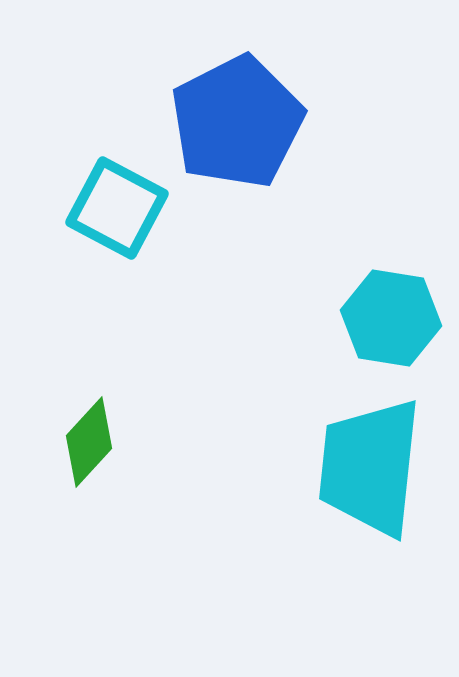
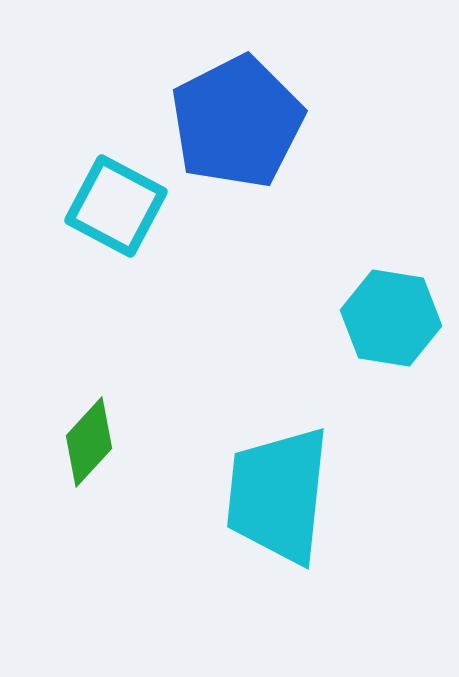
cyan square: moved 1 px left, 2 px up
cyan trapezoid: moved 92 px left, 28 px down
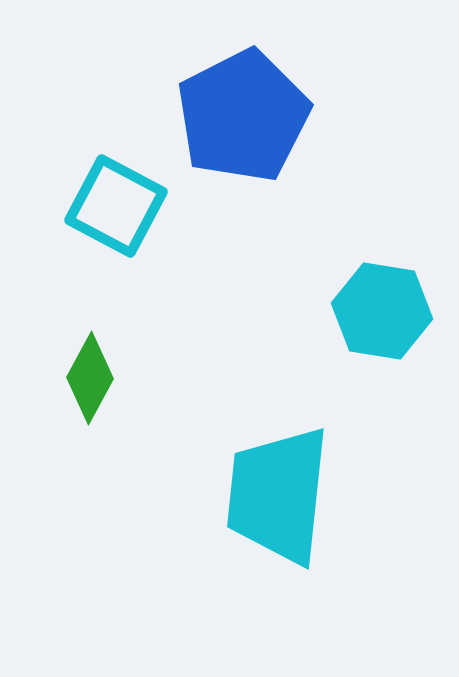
blue pentagon: moved 6 px right, 6 px up
cyan hexagon: moved 9 px left, 7 px up
green diamond: moved 1 px right, 64 px up; rotated 14 degrees counterclockwise
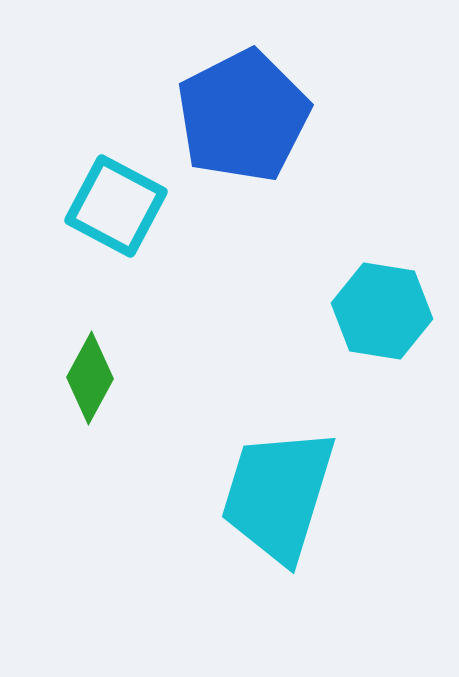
cyan trapezoid: rotated 11 degrees clockwise
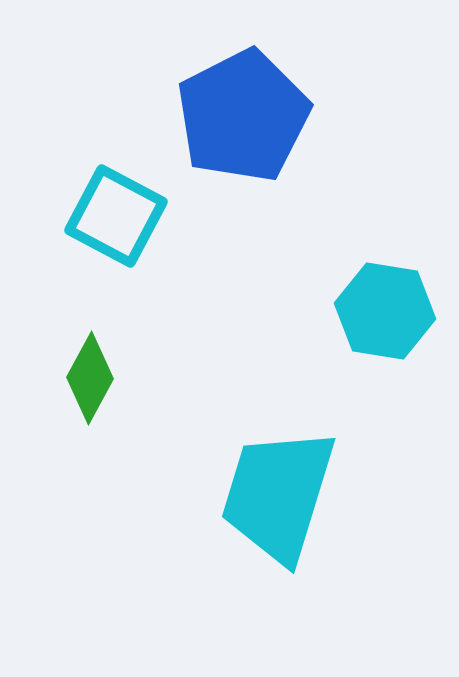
cyan square: moved 10 px down
cyan hexagon: moved 3 px right
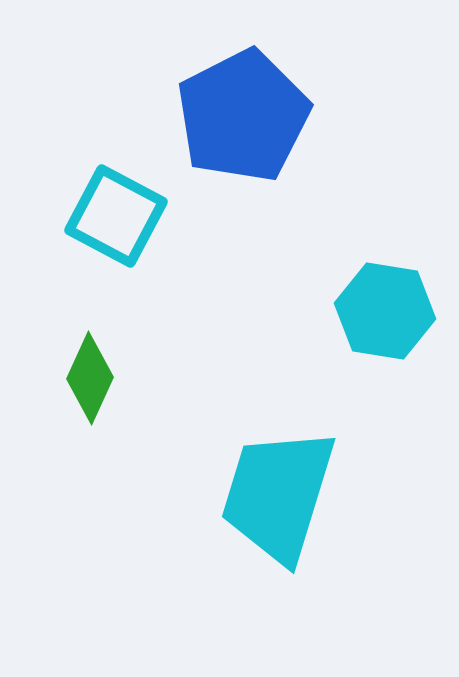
green diamond: rotated 4 degrees counterclockwise
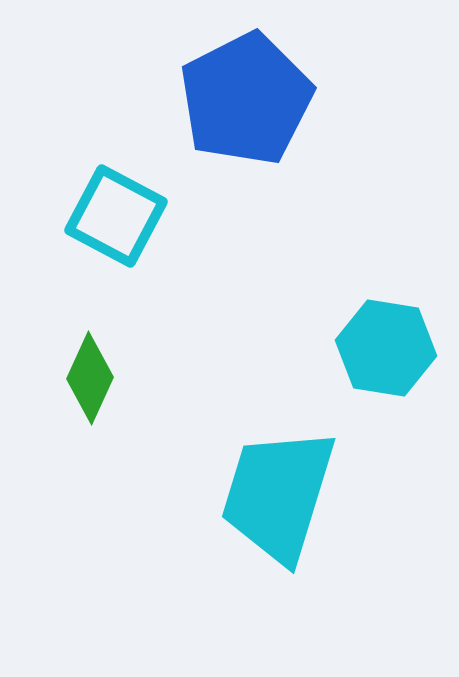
blue pentagon: moved 3 px right, 17 px up
cyan hexagon: moved 1 px right, 37 px down
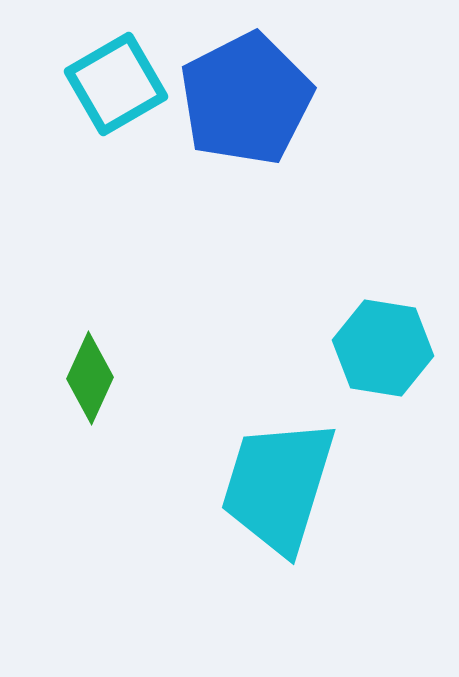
cyan square: moved 132 px up; rotated 32 degrees clockwise
cyan hexagon: moved 3 px left
cyan trapezoid: moved 9 px up
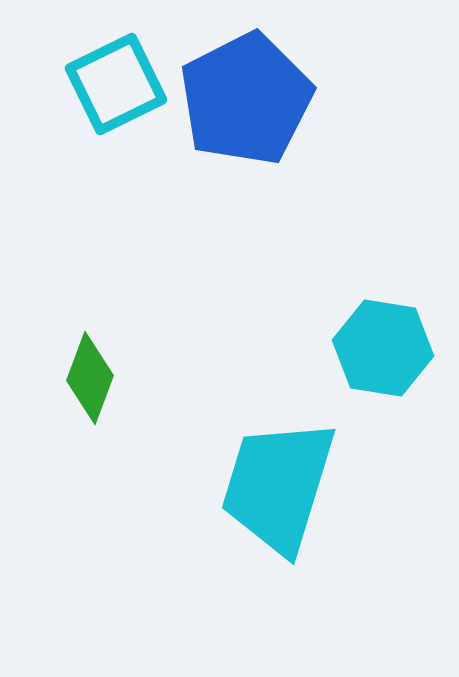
cyan square: rotated 4 degrees clockwise
green diamond: rotated 4 degrees counterclockwise
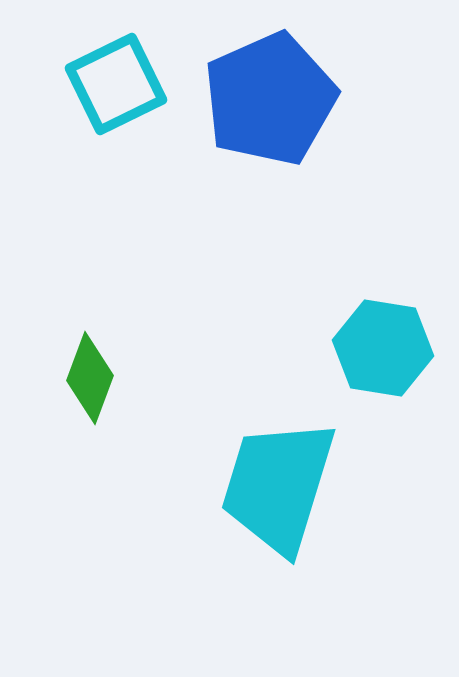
blue pentagon: moved 24 px right; rotated 3 degrees clockwise
